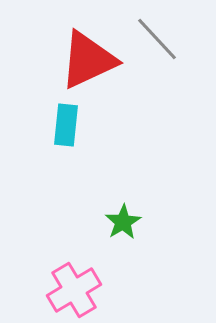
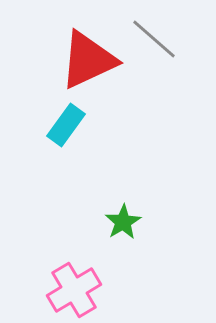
gray line: moved 3 px left; rotated 6 degrees counterclockwise
cyan rectangle: rotated 30 degrees clockwise
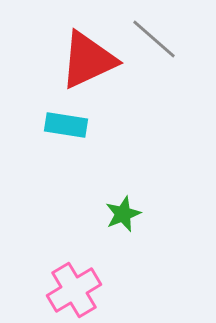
cyan rectangle: rotated 63 degrees clockwise
green star: moved 8 px up; rotated 9 degrees clockwise
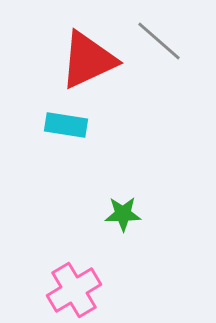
gray line: moved 5 px right, 2 px down
green star: rotated 21 degrees clockwise
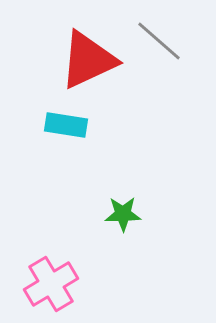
pink cross: moved 23 px left, 6 px up
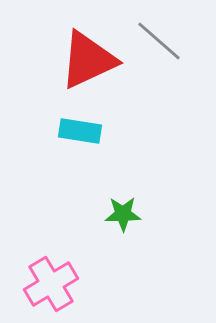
cyan rectangle: moved 14 px right, 6 px down
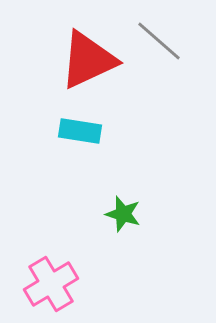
green star: rotated 18 degrees clockwise
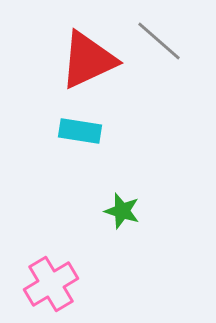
green star: moved 1 px left, 3 px up
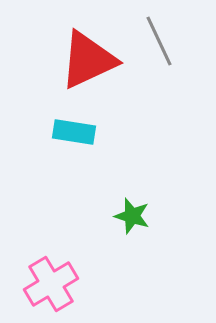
gray line: rotated 24 degrees clockwise
cyan rectangle: moved 6 px left, 1 px down
green star: moved 10 px right, 5 px down
